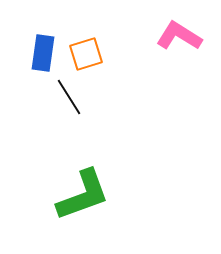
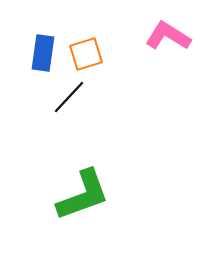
pink L-shape: moved 11 px left
black line: rotated 75 degrees clockwise
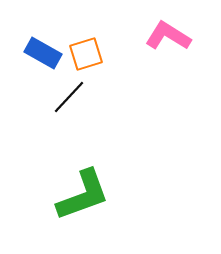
blue rectangle: rotated 69 degrees counterclockwise
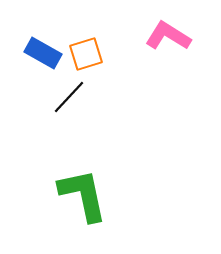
green L-shape: rotated 82 degrees counterclockwise
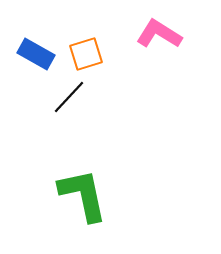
pink L-shape: moved 9 px left, 2 px up
blue rectangle: moved 7 px left, 1 px down
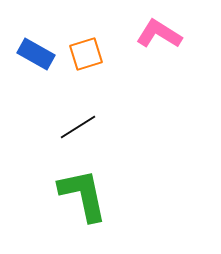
black line: moved 9 px right, 30 px down; rotated 15 degrees clockwise
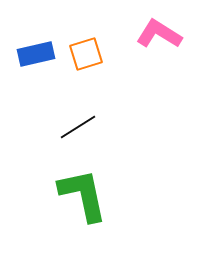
blue rectangle: rotated 42 degrees counterclockwise
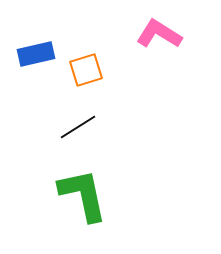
orange square: moved 16 px down
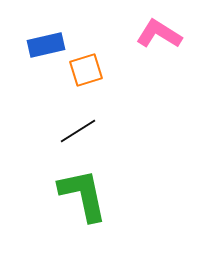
blue rectangle: moved 10 px right, 9 px up
black line: moved 4 px down
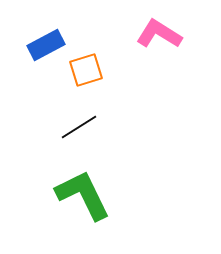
blue rectangle: rotated 15 degrees counterclockwise
black line: moved 1 px right, 4 px up
green L-shape: rotated 14 degrees counterclockwise
